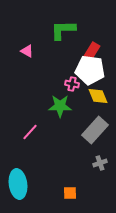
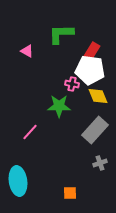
green L-shape: moved 2 px left, 4 px down
green star: moved 1 px left
cyan ellipse: moved 3 px up
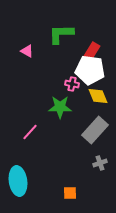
green star: moved 1 px right, 1 px down
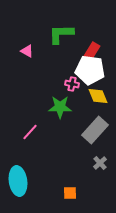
gray cross: rotated 24 degrees counterclockwise
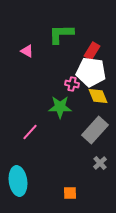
white pentagon: moved 1 px right, 2 px down
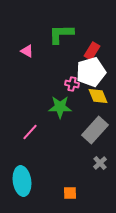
white pentagon: rotated 24 degrees counterclockwise
cyan ellipse: moved 4 px right
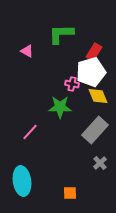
red rectangle: moved 2 px right, 1 px down
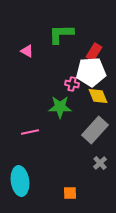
white pentagon: rotated 12 degrees clockwise
pink line: rotated 36 degrees clockwise
cyan ellipse: moved 2 px left
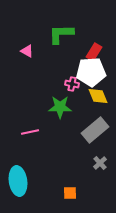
gray rectangle: rotated 8 degrees clockwise
cyan ellipse: moved 2 px left
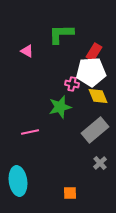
green star: rotated 15 degrees counterclockwise
